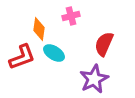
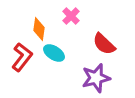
pink cross: rotated 30 degrees counterclockwise
red semicircle: rotated 70 degrees counterclockwise
red L-shape: rotated 32 degrees counterclockwise
purple star: moved 2 px right, 1 px up; rotated 12 degrees clockwise
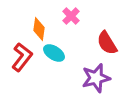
red semicircle: moved 3 px right, 1 px up; rotated 15 degrees clockwise
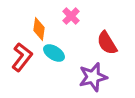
purple star: moved 3 px left, 1 px up
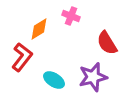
pink cross: rotated 24 degrees counterclockwise
orange diamond: rotated 50 degrees clockwise
cyan ellipse: moved 27 px down
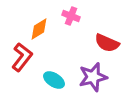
red semicircle: rotated 35 degrees counterclockwise
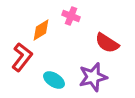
orange diamond: moved 2 px right, 1 px down
red semicircle: rotated 10 degrees clockwise
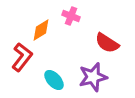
cyan ellipse: rotated 15 degrees clockwise
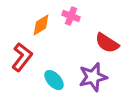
orange diamond: moved 5 px up
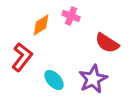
purple star: moved 2 px down; rotated 12 degrees counterclockwise
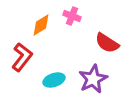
pink cross: moved 1 px right
cyan ellipse: rotated 65 degrees counterclockwise
